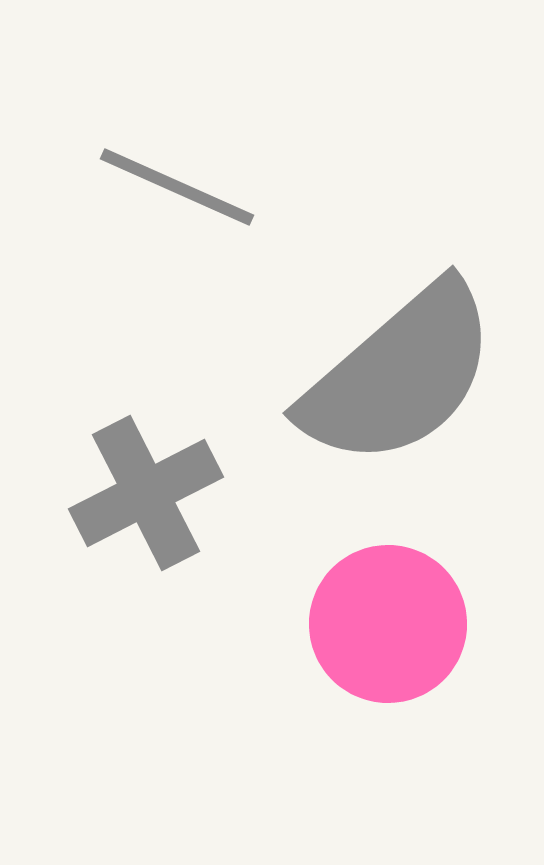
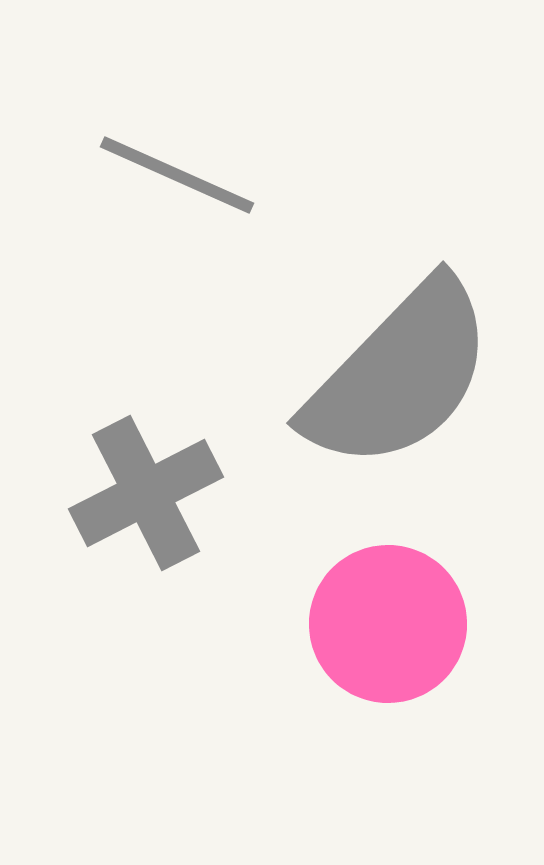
gray line: moved 12 px up
gray semicircle: rotated 5 degrees counterclockwise
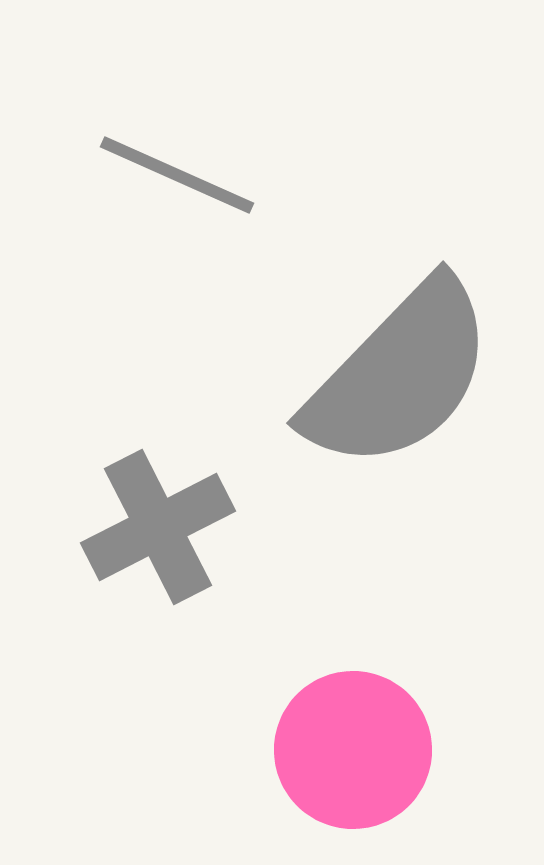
gray cross: moved 12 px right, 34 px down
pink circle: moved 35 px left, 126 px down
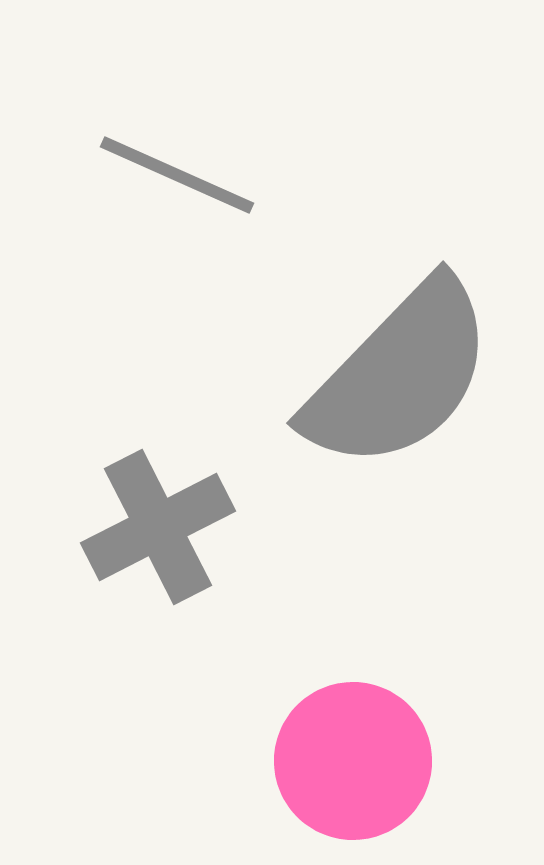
pink circle: moved 11 px down
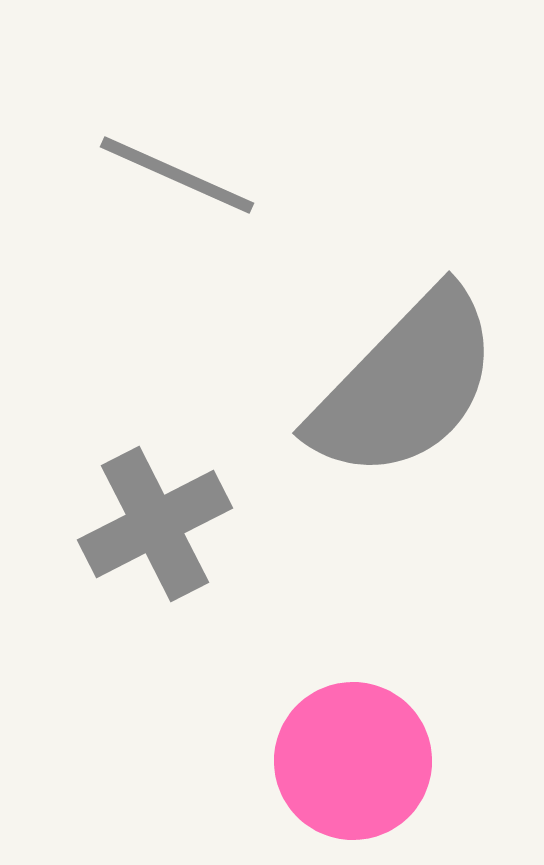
gray semicircle: moved 6 px right, 10 px down
gray cross: moved 3 px left, 3 px up
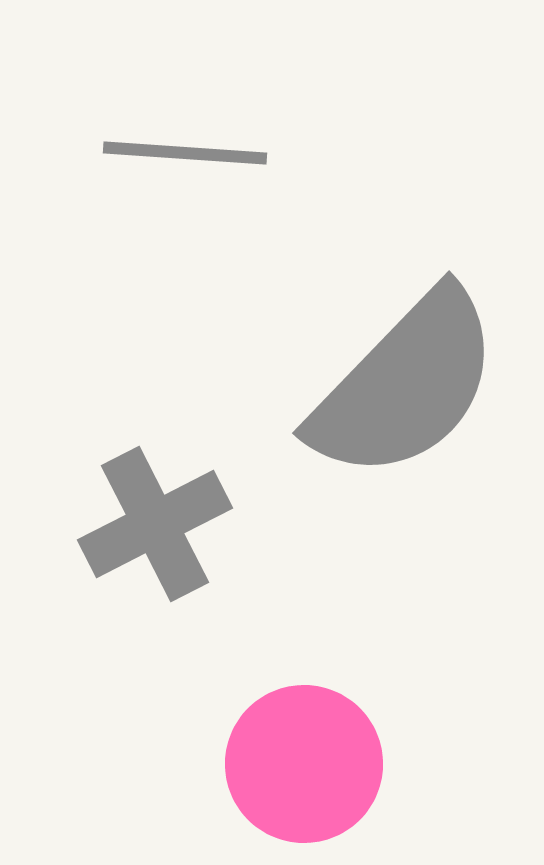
gray line: moved 8 px right, 22 px up; rotated 20 degrees counterclockwise
pink circle: moved 49 px left, 3 px down
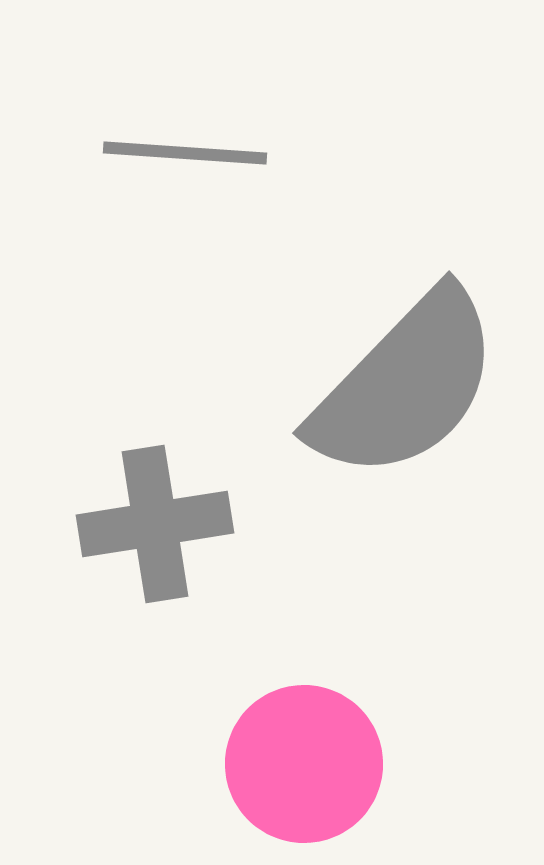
gray cross: rotated 18 degrees clockwise
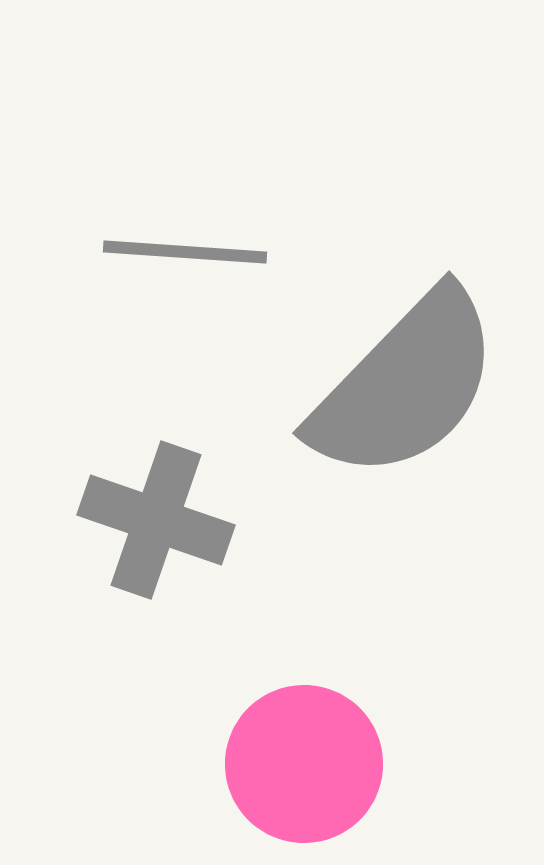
gray line: moved 99 px down
gray cross: moved 1 px right, 4 px up; rotated 28 degrees clockwise
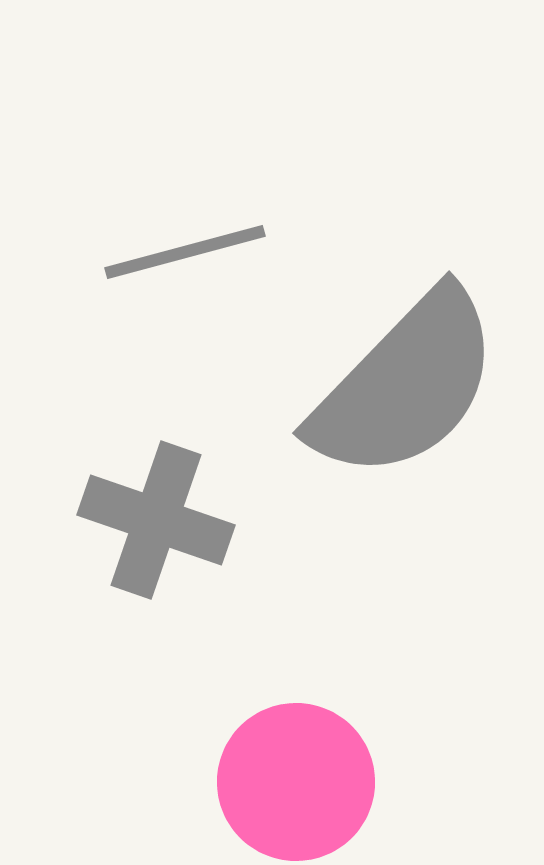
gray line: rotated 19 degrees counterclockwise
pink circle: moved 8 px left, 18 px down
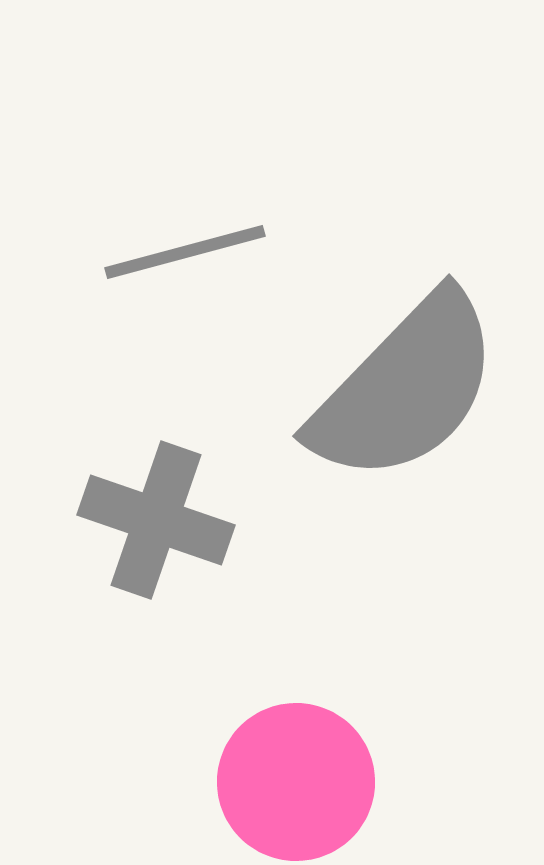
gray semicircle: moved 3 px down
